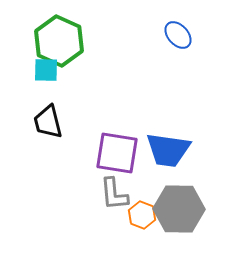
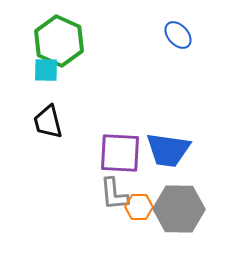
purple square: moved 3 px right; rotated 6 degrees counterclockwise
orange hexagon: moved 3 px left, 8 px up; rotated 20 degrees counterclockwise
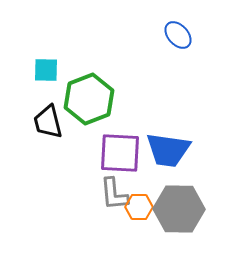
green hexagon: moved 30 px right, 58 px down; rotated 15 degrees clockwise
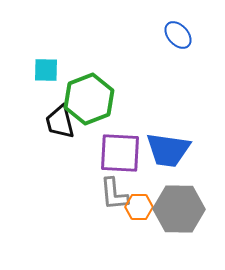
black trapezoid: moved 12 px right
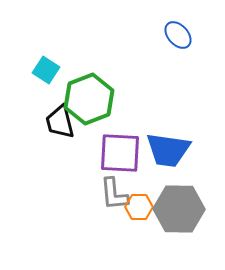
cyan square: rotated 32 degrees clockwise
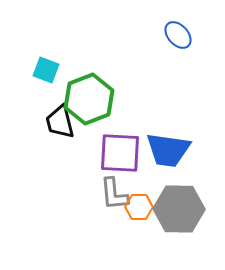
cyan square: rotated 12 degrees counterclockwise
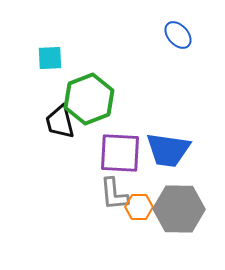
cyan square: moved 4 px right, 12 px up; rotated 24 degrees counterclockwise
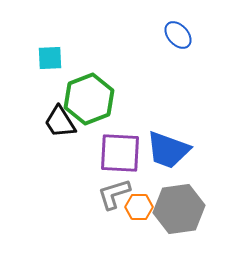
black trapezoid: rotated 18 degrees counterclockwise
blue trapezoid: rotated 12 degrees clockwise
gray L-shape: rotated 78 degrees clockwise
gray hexagon: rotated 9 degrees counterclockwise
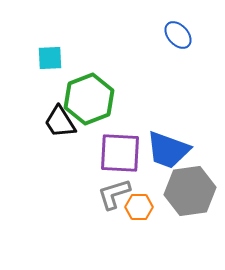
gray hexagon: moved 11 px right, 18 px up
